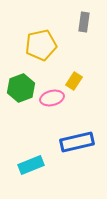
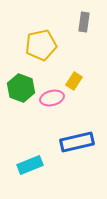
green hexagon: rotated 20 degrees counterclockwise
cyan rectangle: moved 1 px left
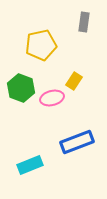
blue rectangle: rotated 8 degrees counterclockwise
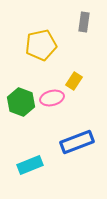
green hexagon: moved 14 px down
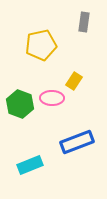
pink ellipse: rotated 15 degrees clockwise
green hexagon: moved 1 px left, 2 px down
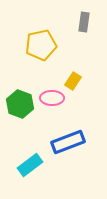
yellow rectangle: moved 1 px left
blue rectangle: moved 9 px left
cyan rectangle: rotated 15 degrees counterclockwise
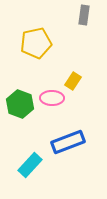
gray rectangle: moved 7 px up
yellow pentagon: moved 5 px left, 2 px up
cyan rectangle: rotated 10 degrees counterclockwise
